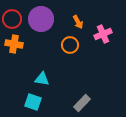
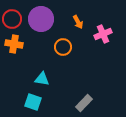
orange circle: moved 7 px left, 2 px down
gray rectangle: moved 2 px right
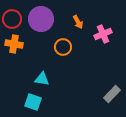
gray rectangle: moved 28 px right, 9 px up
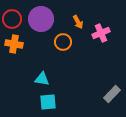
pink cross: moved 2 px left, 1 px up
orange circle: moved 5 px up
cyan square: moved 15 px right; rotated 24 degrees counterclockwise
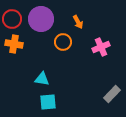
pink cross: moved 14 px down
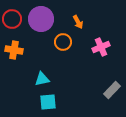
orange cross: moved 6 px down
cyan triangle: rotated 21 degrees counterclockwise
gray rectangle: moved 4 px up
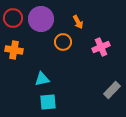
red circle: moved 1 px right, 1 px up
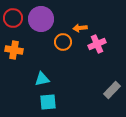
orange arrow: moved 2 px right, 6 px down; rotated 112 degrees clockwise
pink cross: moved 4 px left, 3 px up
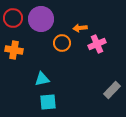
orange circle: moved 1 px left, 1 px down
